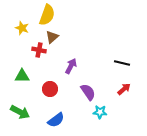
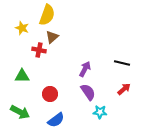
purple arrow: moved 14 px right, 3 px down
red circle: moved 5 px down
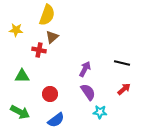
yellow star: moved 6 px left, 2 px down; rotated 16 degrees counterclockwise
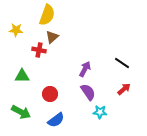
black line: rotated 21 degrees clockwise
green arrow: moved 1 px right
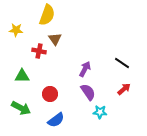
brown triangle: moved 3 px right, 2 px down; rotated 24 degrees counterclockwise
red cross: moved 1 px down
green arrow: moved 4 px up
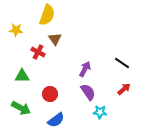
red cross: moved 1 px left, 1 px down; rotated 16 degrees clockwise
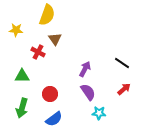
green arrow: moved 1 px right; rotated 78 degrees clockwise
cyan star: moved 1 px left, 1 px down
blue semicircle: moved 2 px left, 1 px up
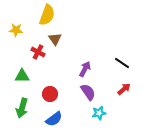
cyan star: rotated 16 degrees counterclockwise
